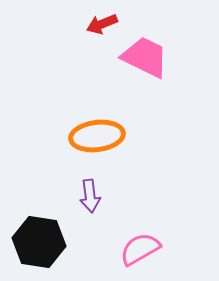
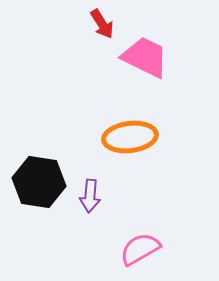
red arrow: rotated 100 degrees counterclockwise
orange ellipse: moved 33 px right, 1 px down
purple arrow: rotated 12 degrees clockwise
black hexagon: moved 60 px up
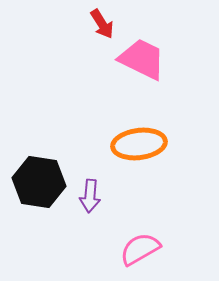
pink trapezoid: moved 3 px left, 2 px down
orange ellipse: moved 9 px right, 7 px down
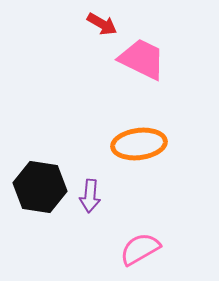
red arrow: rotated 28 degrees counterclockwise
black hexagon: moved 1 px right, 5 px down
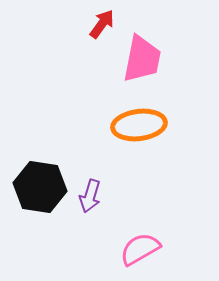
red arrow: rotated 84 degrees counterclockwise
pink trapezoid: rotated 75 degrees clockwise
orange ellipse: moved 19 px up
purple arrow: rotated 12 degrees clockwise
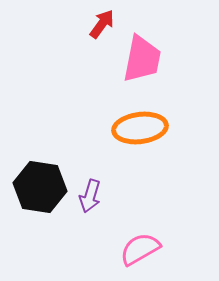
orange ellipse: moved 1 px right, 3 px down
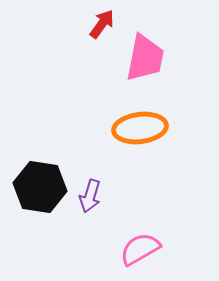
pink trapezoid: moved 3 px right, 1 px up
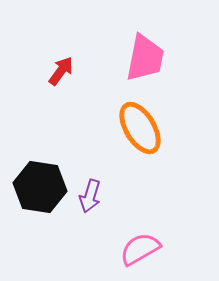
red arrow: moved 41 px left, 47 px down
orange ellipse: rotated 66 degrees clockwise
